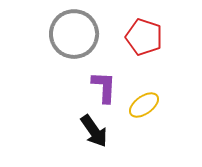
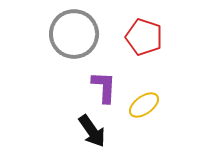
black arrow: moved 2 px left
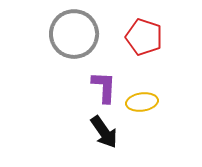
yellow ellipse: moved 2 px left, 3 px up; rotated 28 degrees clockwise
black arrow: moved 12 px right, 1 px down
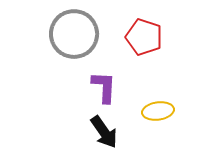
yellow ellipse: moved 16 px right, 9 px down
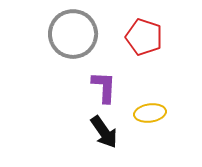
gray circle: moved 1 px left
yellow ellipse: moved 8 px left, 2 px down
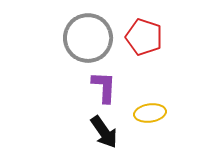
gray circle: moved 15 px right, 4 px down
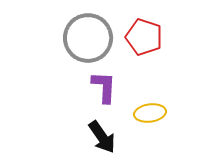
black arrow: moved 2 px left, 5 px down
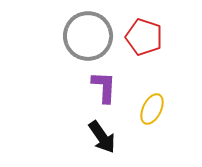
gray circle: moved 2 px up
yellow ellipse: moved 2 px right, 4 px up; rotated 56 degrees counterclockwise
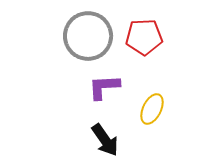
red pentagon: rotated 21 degrees counterclockwise
purple L-shape: rotated 96 degrees counterclockwise
black arrow: moved 3 px right, 3 px down
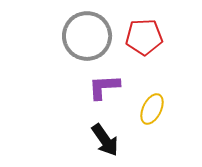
gray circle: moved 1 px left
